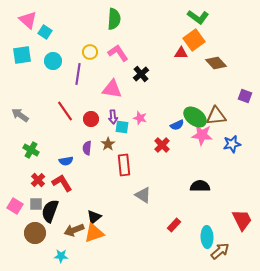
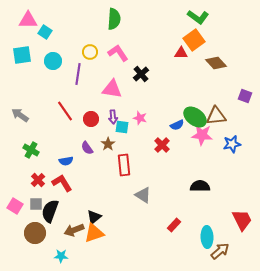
pink triangle at (28, 20): rotated 42 degrees counterclockwise
purple semicircle at (87, 148): rotated 40 degrees counterclockwise
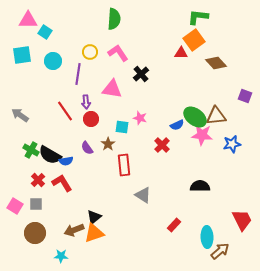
green L-shape at (198, 17): rotated 150 degrees clockwise
purple arrow at (113, 117): moved 27 px left, 15 px up
black semicircle at (50, 211): moved 56 px up; rotated 80 degrees counterclockwise
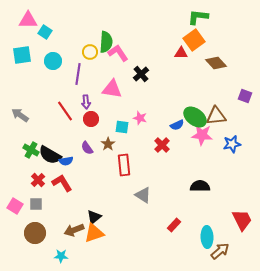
green semicircle at (114, 19): moved 8 px left, 23 px down
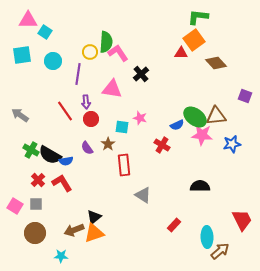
red cross at (162, 145): rotated 14 degrees counterclockwise
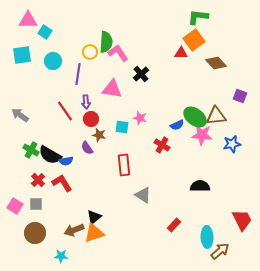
purple square at (245, 96): moved 5 px left
brown star at (108, 144): moved 9 px left, 9 px up; rotated 24 degrees counterclockwise
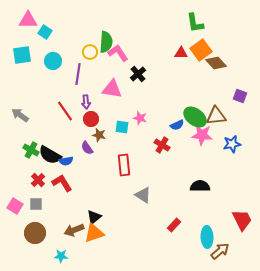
green L-shape at (198, 17): moved 3 px left, 6 px down; rotated 105 degrees counterclockwise
orange square at (194, 40): moved 7 px right, 10 px down
black cross at (141, 74): moved 3 px left
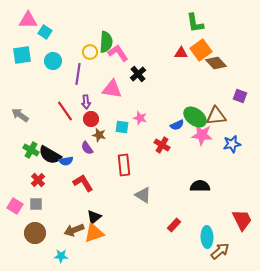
red L-shape at (62, 183): moved 21 px right
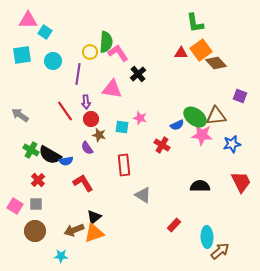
red trapezoid at (242, 220): moved 1 px left, 38 px up
brown circle at (35, 233): moved 2 px up
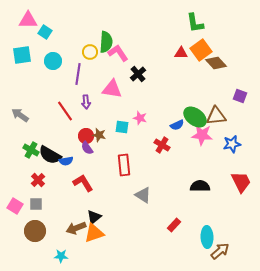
red circle at (91, 119): moved 5 px left, 17 px down
brown arrow at (74, 230): moved 2 px right, 2 px up
